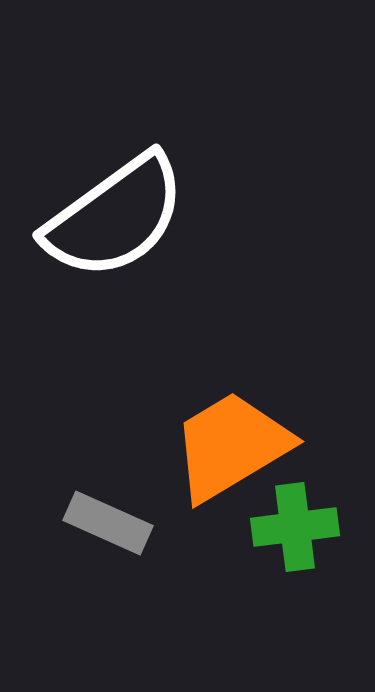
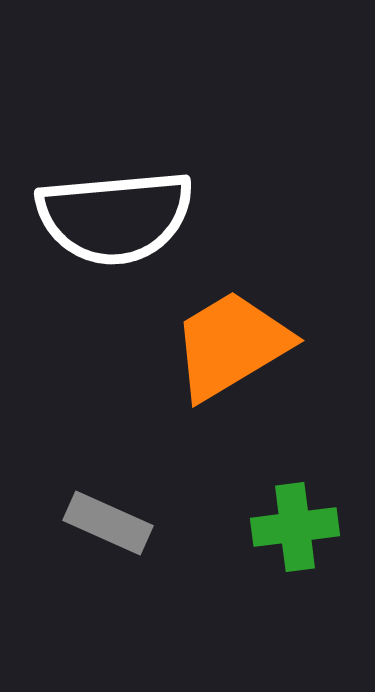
white semicircle: rotated 31 degrees clockwise
orange trapezoid: moved 101 px up
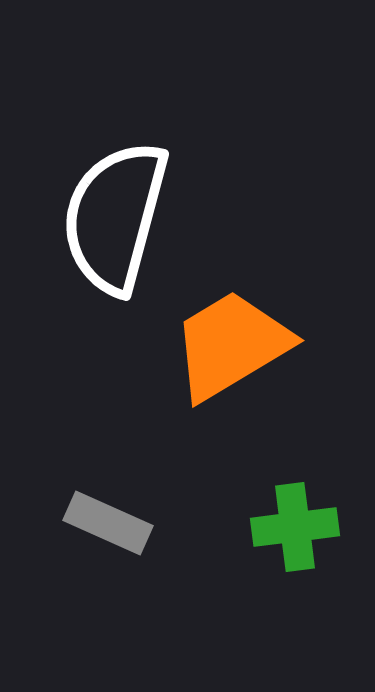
white semicircle: rotated 110 degrees clockwise
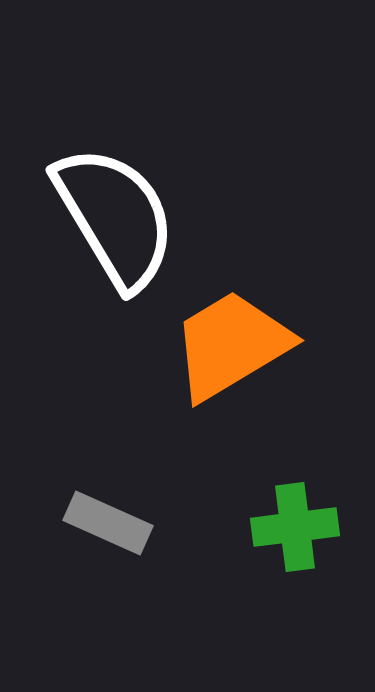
white semicircle: rotated 134 degrees clockwise
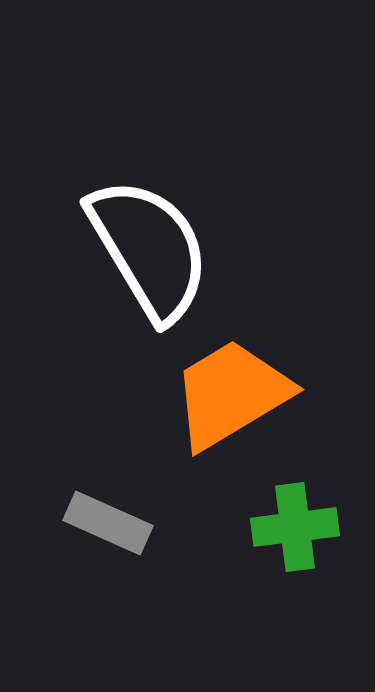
white semicircle: moved 34 px right, 32 px down
orange trapezoid: moved 49 px down
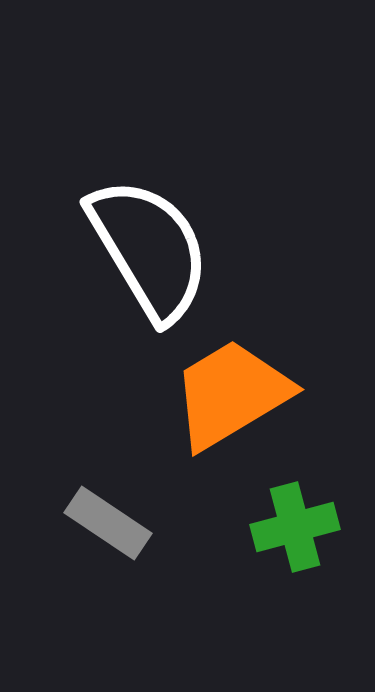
gray rectangle: rotated 10 degrees clockwise
green cross: rotated 8 degrees counterclockwise
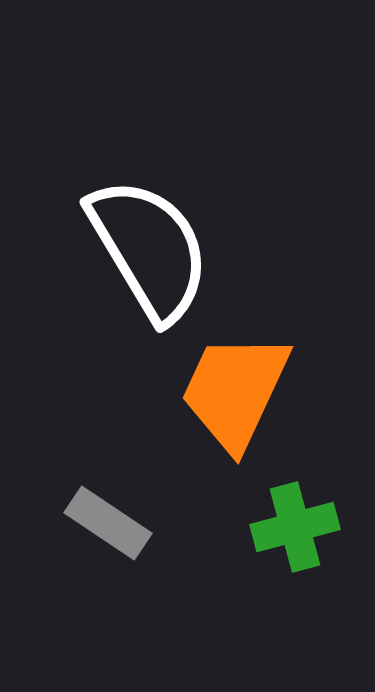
orange trapezoid: moved 4 px right, 3 px up; rotated 34 degrees counterclockwise
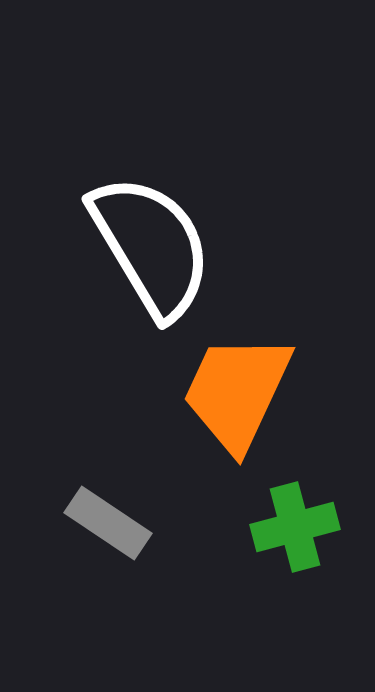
white semicircle: moved 2 px right, 3 px up
orange trapezoid: moved 2 px right, 1 px down
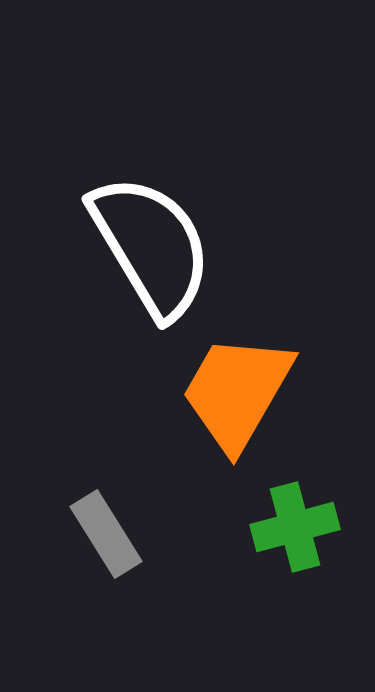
orange trapezoid: rotated 5 degrees clockwise
gray rectangle: moved 2 px left, 11 px down; rotated 24 degrees clockwise
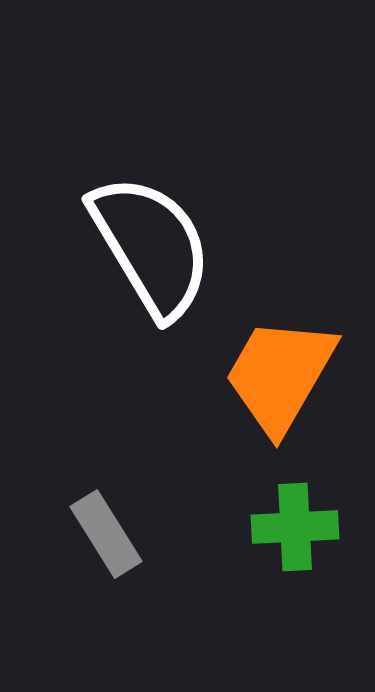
orange trapezoid: moved 43 px right, 17 px up
green cross: rotated 12 degrees clockwise
